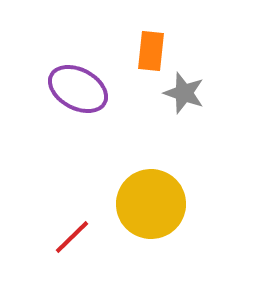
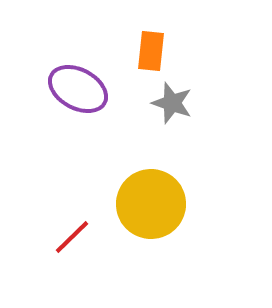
gray star: moved 12 px left, 10 px down
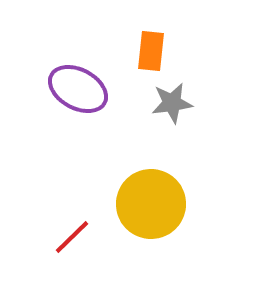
gray star: rotated 27 degrees counterclockwise
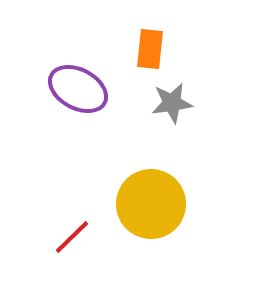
orange rectangle: moved 1 px left, 2 px up
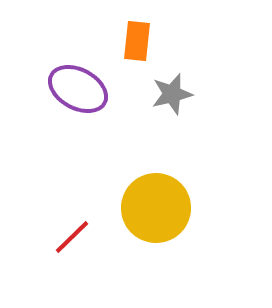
orange rectangle: moved 13 px left, 8 px up
gray star: moved 9 px up; rotated 6 degrees counterclockwise
yellow circle: moved 5 px right, 4 px down
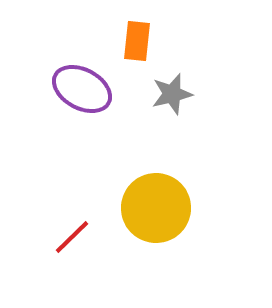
purple ellipse: moved 4 px right
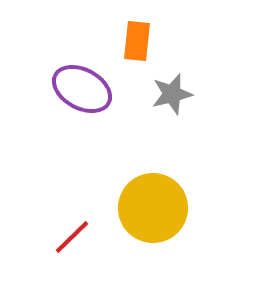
yellow circle: moved 3 px left
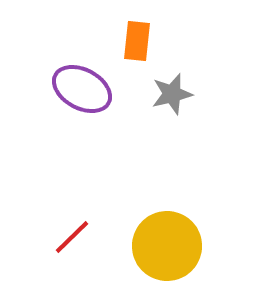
yellow circle: moved 14 px right, 38 px down
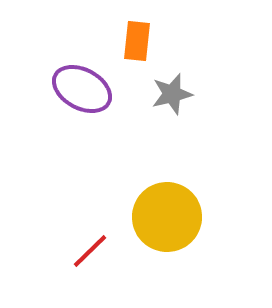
red line: moved 18 px right, 14 px down
yellow circle: moved 29 px up
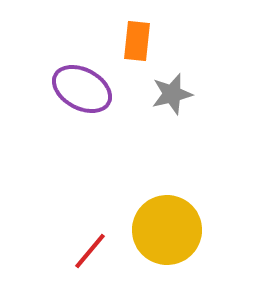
yellow circle: moved 13 px down
red line: rotated 6 degrees counterclockwise
